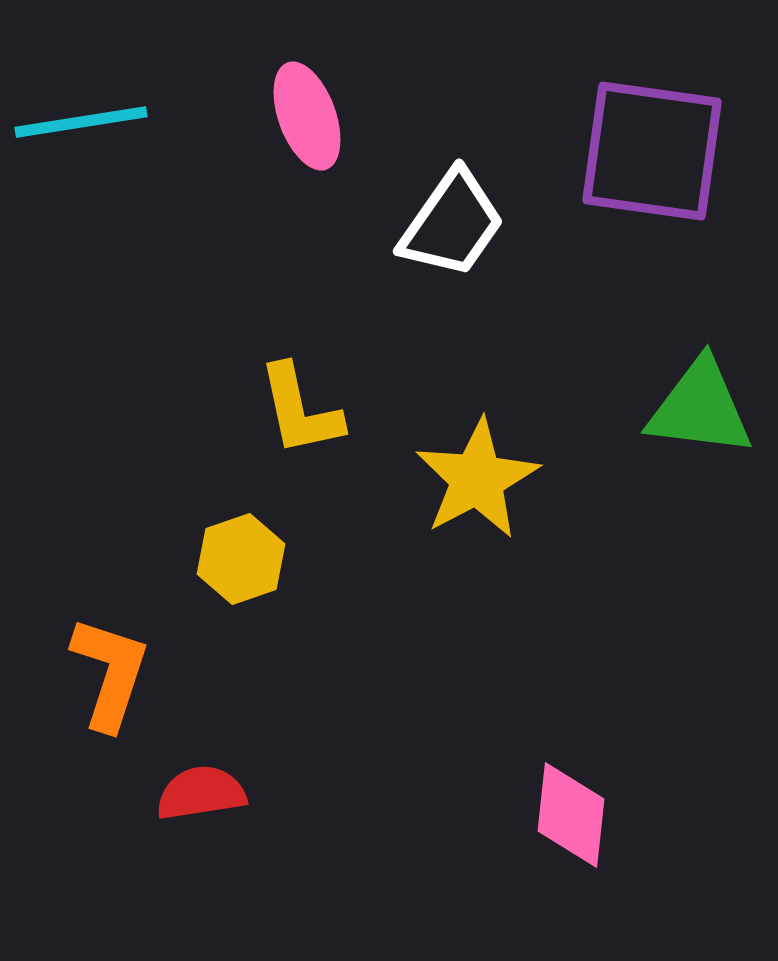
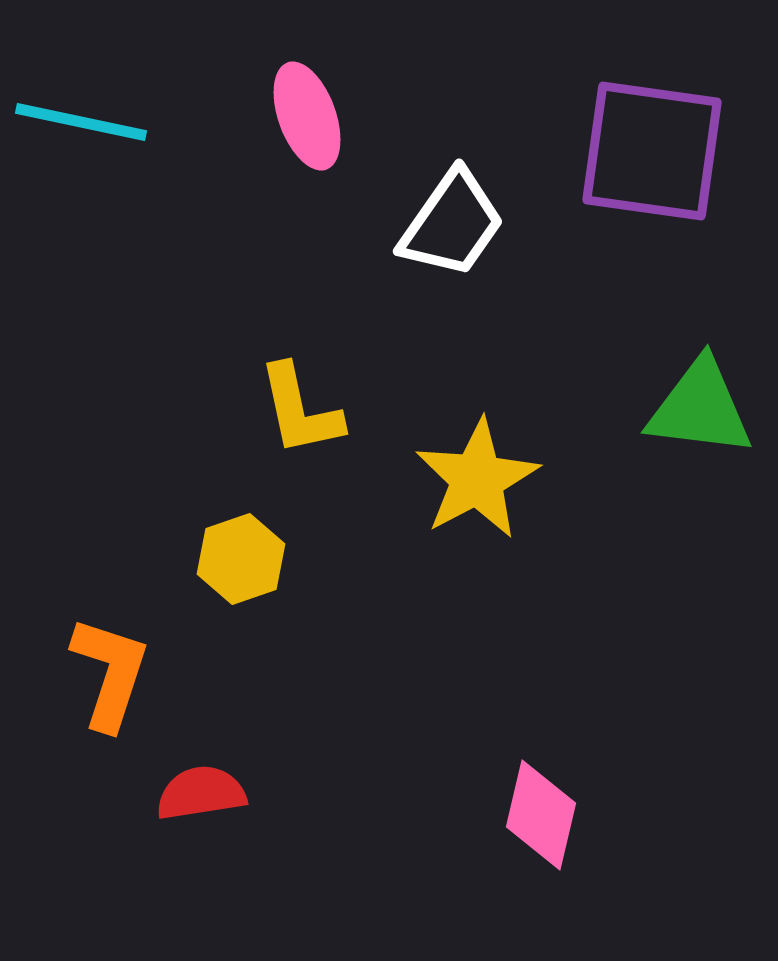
cyan line: rotated 21 degrees clockwise
pink diamond: moved 30 px left; rotated 7 degrees clockwise
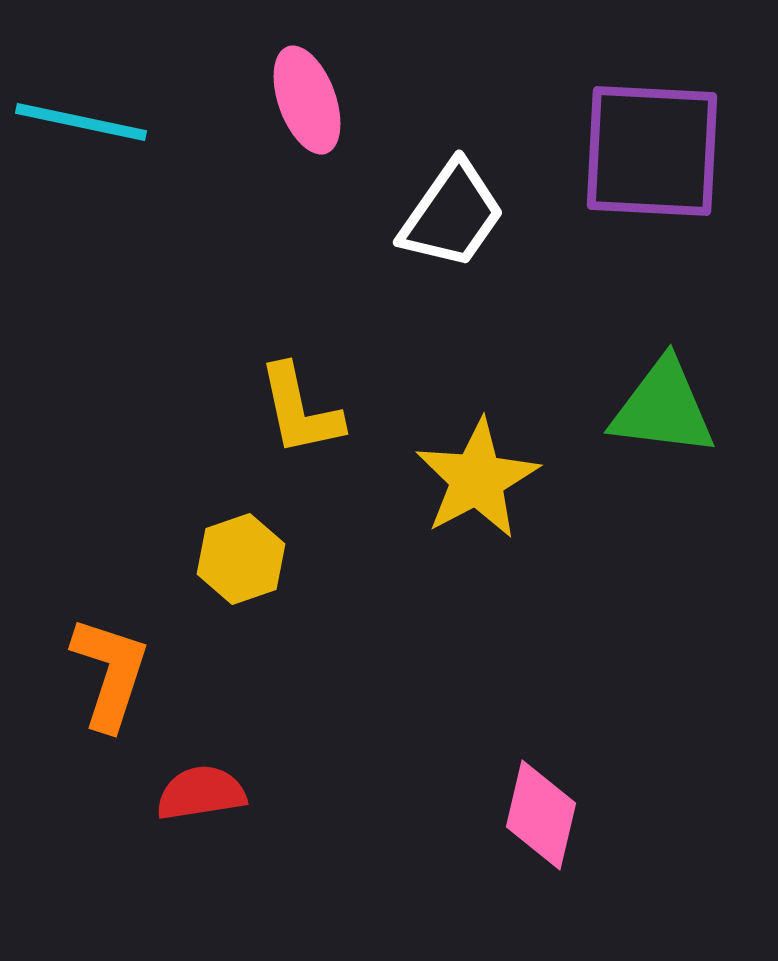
pink ellipse: moved 16 px up
purple square: rotated 5 degrees counterclockwise
white trapezoid: moved 9 px up
green triangle: moved 37 px left
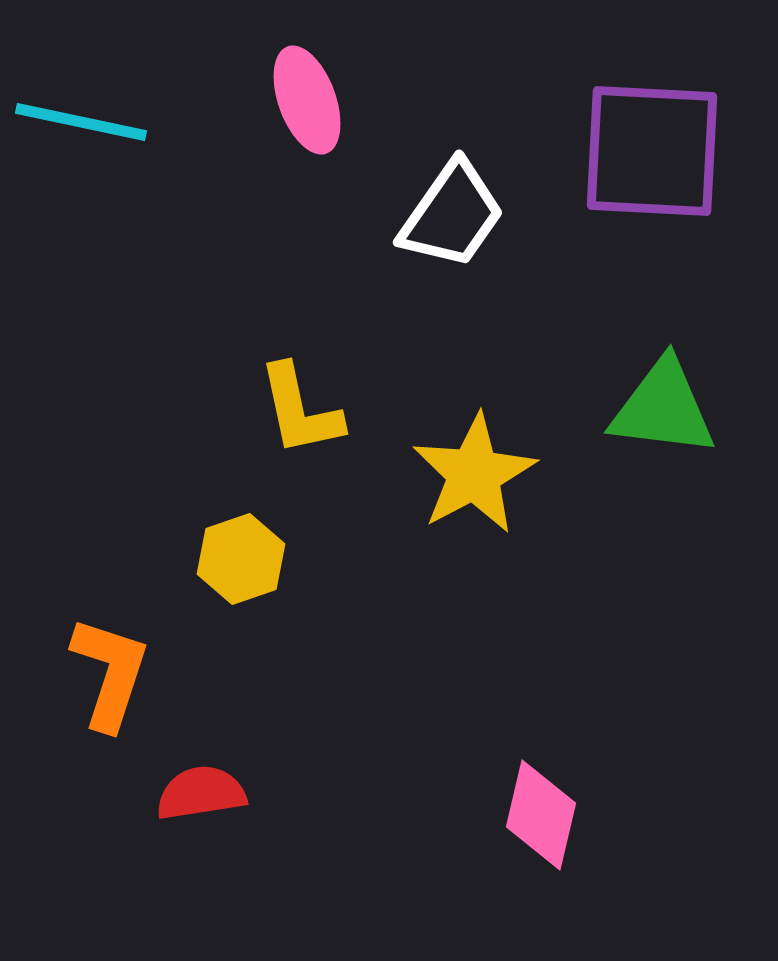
yellow star: moved 3 px left, 5 px up
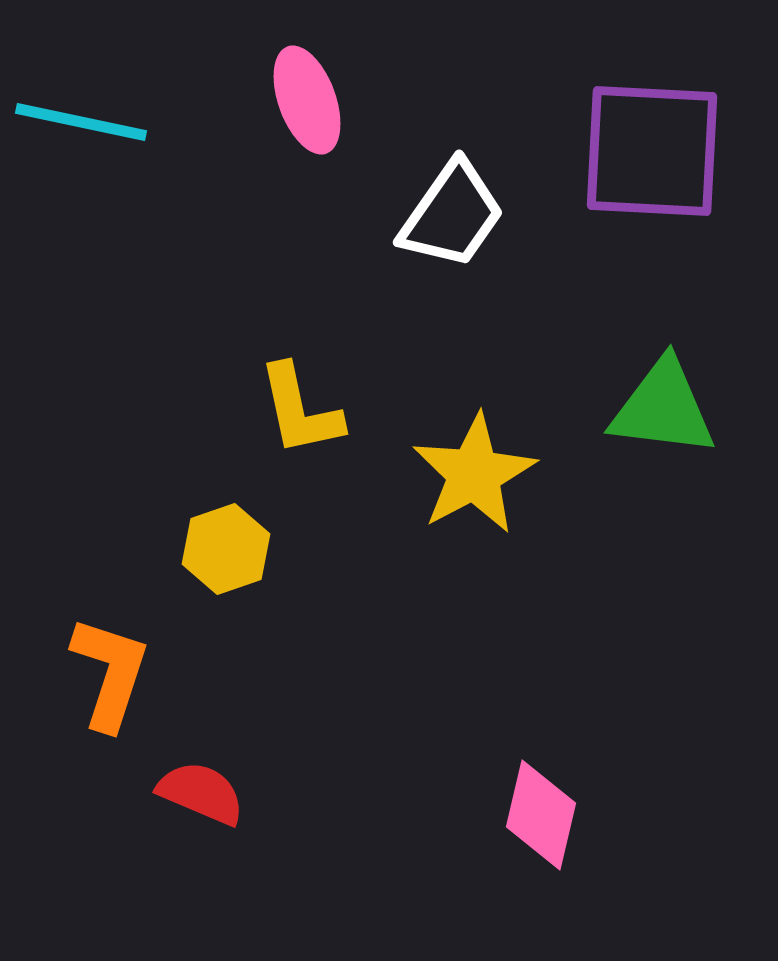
yellow hexagon: moved 15 px left, 10 px up
red semicircle: rotated 32 degrees clockwise
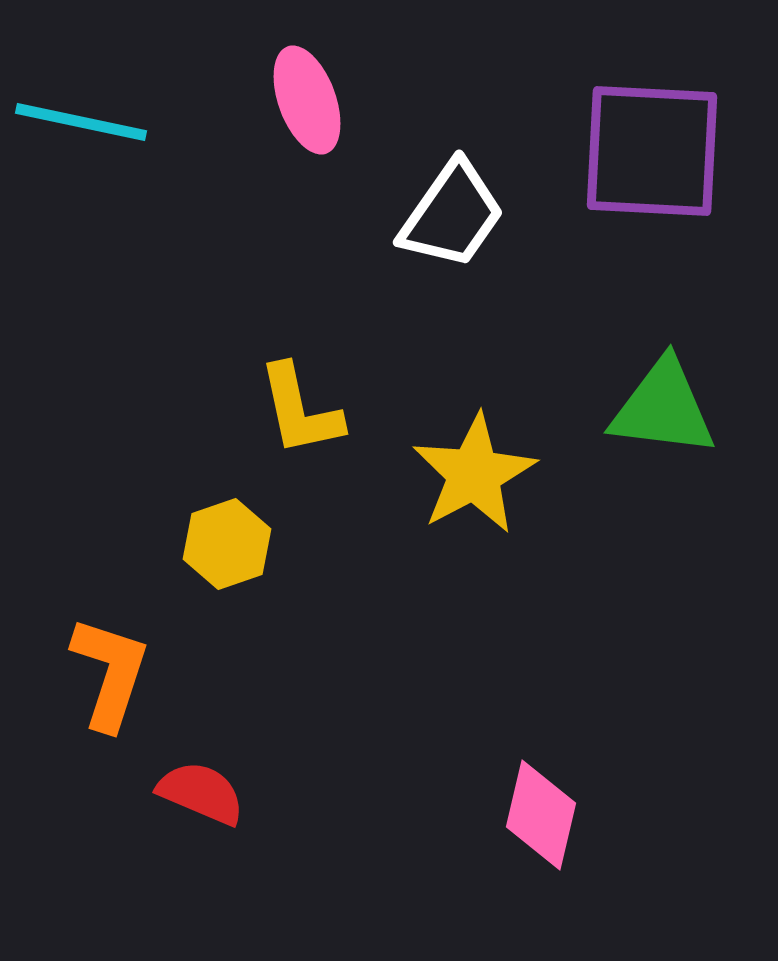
yellow hexagon: moved 1 px right, 5 px up
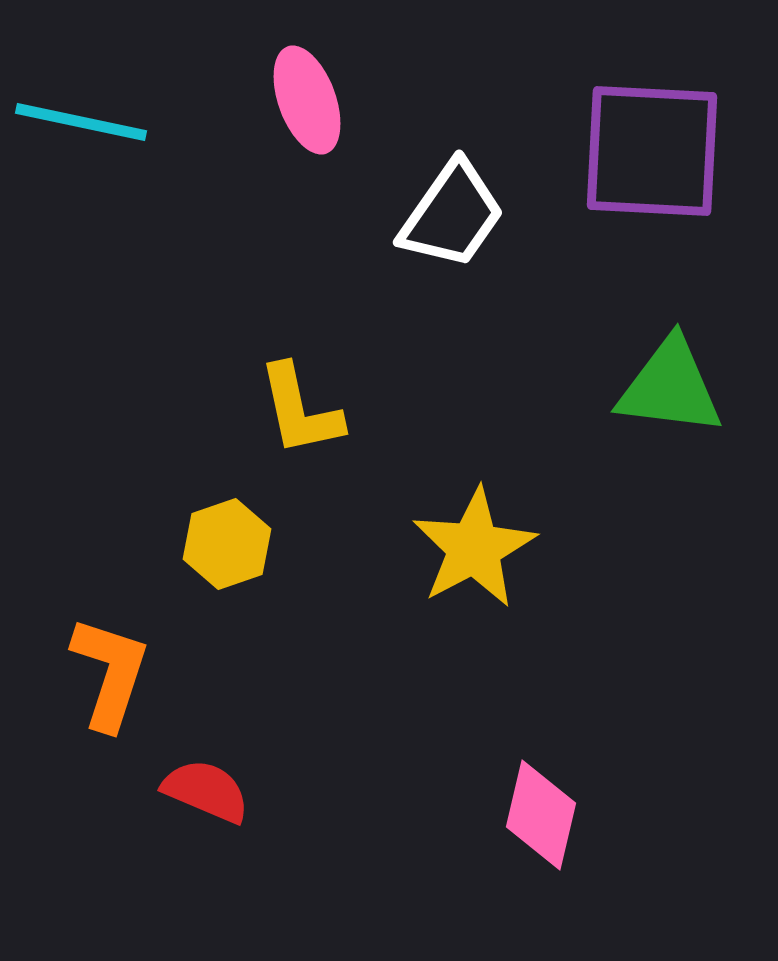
green triangle: moved 7 px right, 21 px up
yellow star: moved 74 px down
red semicircle: moved 5 px right, 2 px up
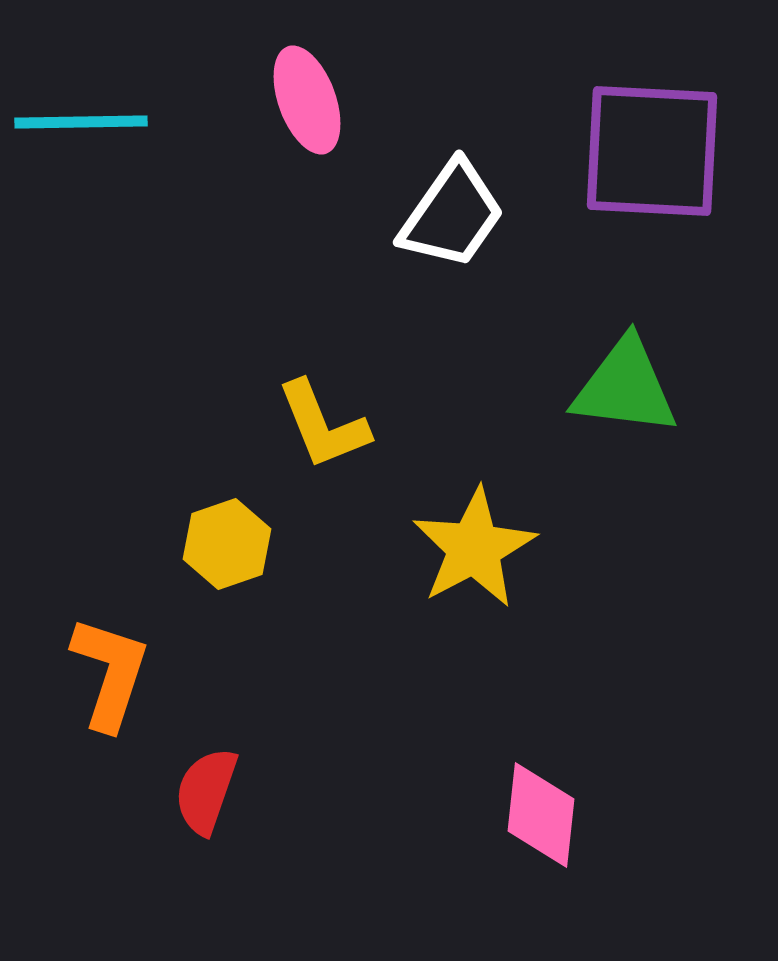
cyan line: rotated 13 degrees counterclockwise
green triangle: moved 45 px left
yellow L-shape: moved 23 px right, 15 px down; rotated 10 degrees counterclockwise
red semicircle: rotated 94 degrees counterclockwise
pink diamond: rotated 7 degrees counterclockwise
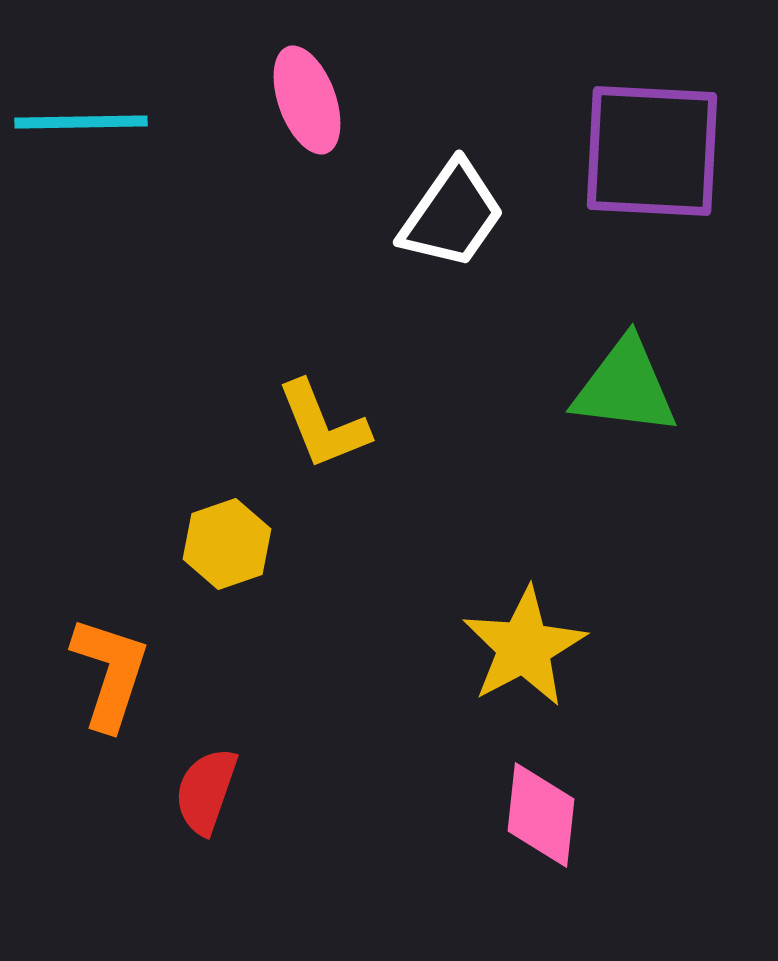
yellow star: moved 50 px right, 99 px down
